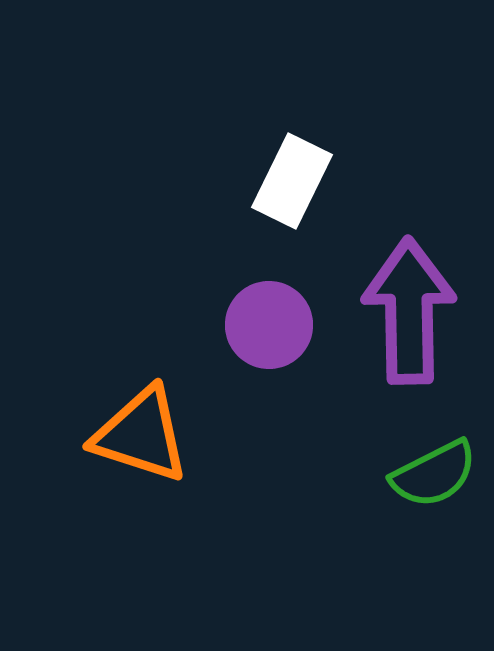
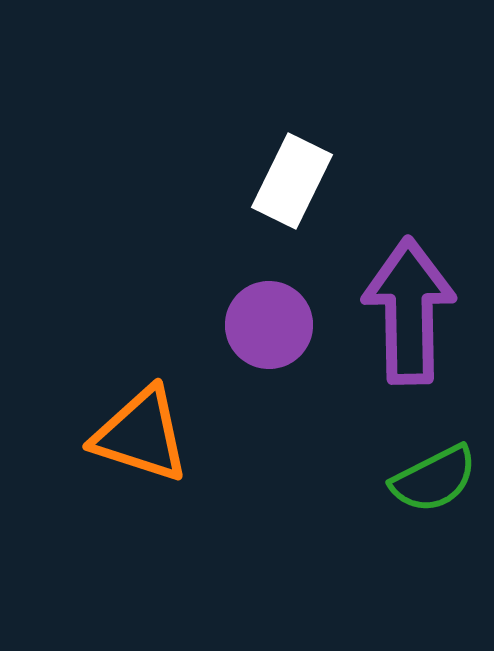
green semicircle: moved 5 px down
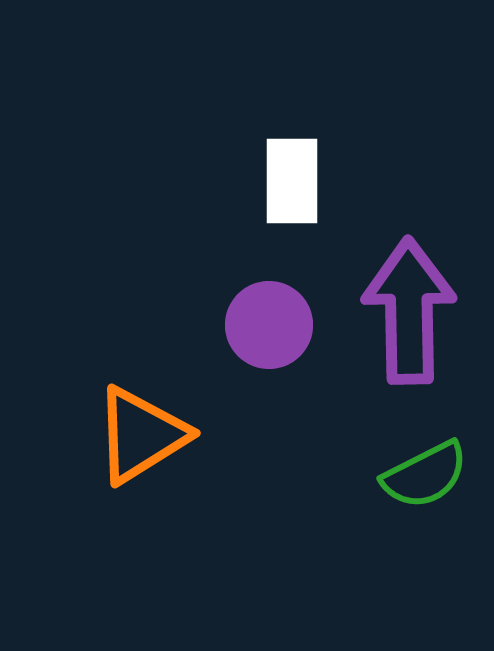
white rectangle: rotated 26 degrees counterclockwise
orange triangle: rotated 50 degrees counterclockwise
green semicircle: moved 9 px left, 4 px up
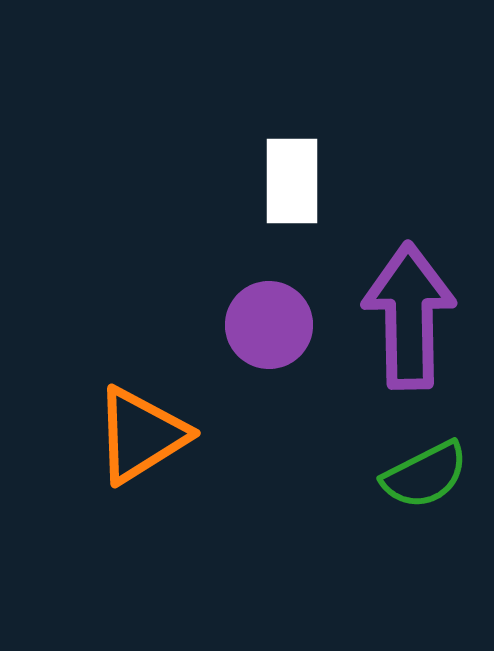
purple arrow: moved 5 px down
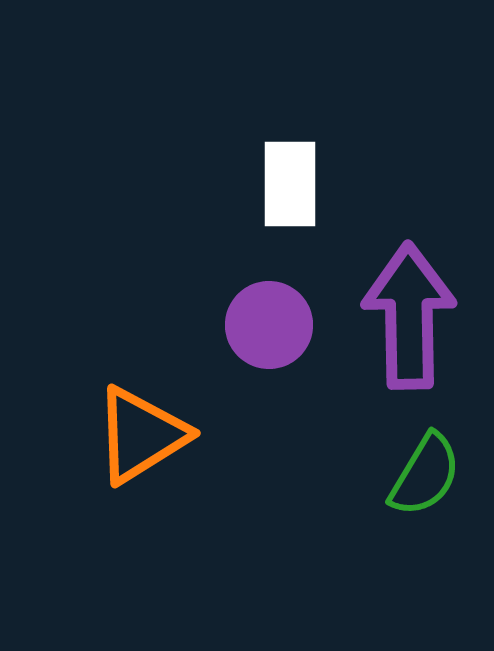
white rectangle: moved 2 px left, 3 px down
green semicircle: rotated 32 degrees counterclockwise
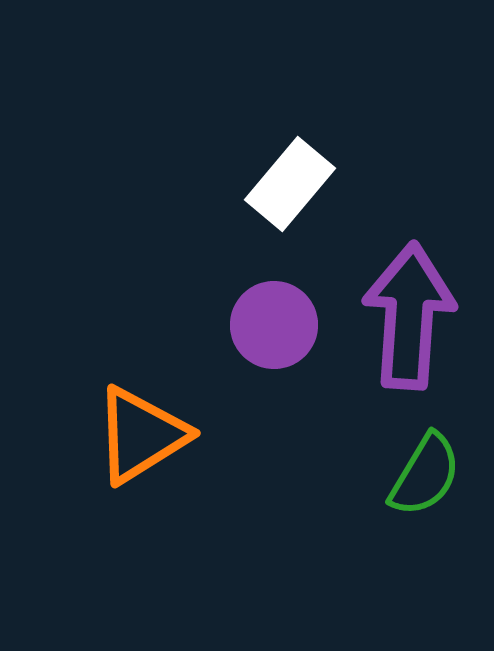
white rectangle: rotated 40 degrees clockwise
purple arrow: rotated 5 degrees clockwise
purple circle: moved 5 px right
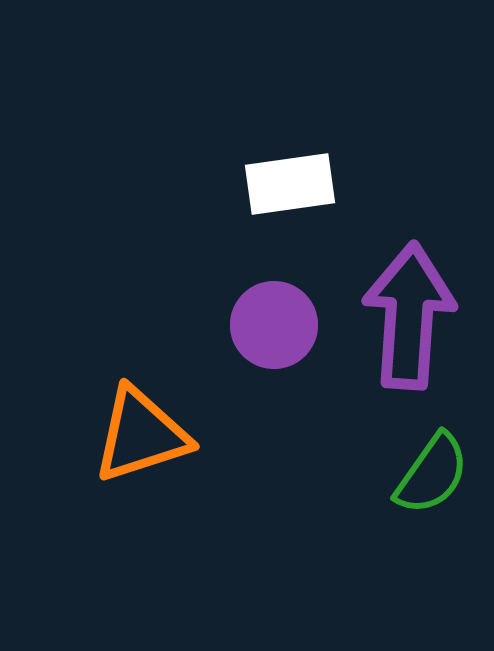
white rectangle: rotated 42 degrees clockwise
orange triangle: rotated 14 degrees clockwise
green semicircle: moved 7 px right, 1 px up; rotated 4 degrees clockwise
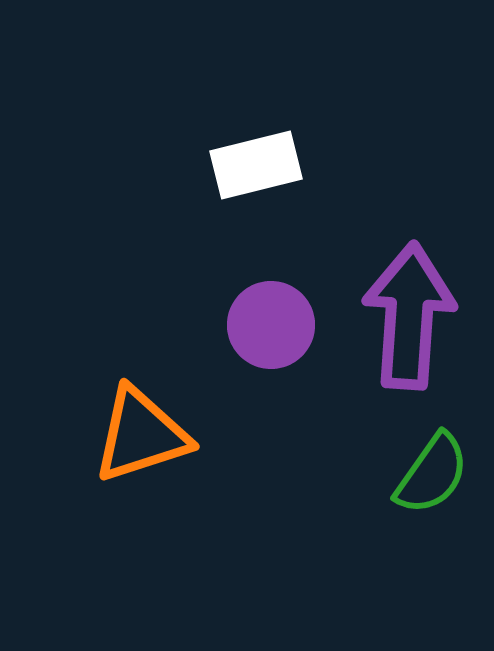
white rectangle: moved 34 px left, 19 px up; rotated 6 degrees counterclockwise
purple circle: moved 3 px left
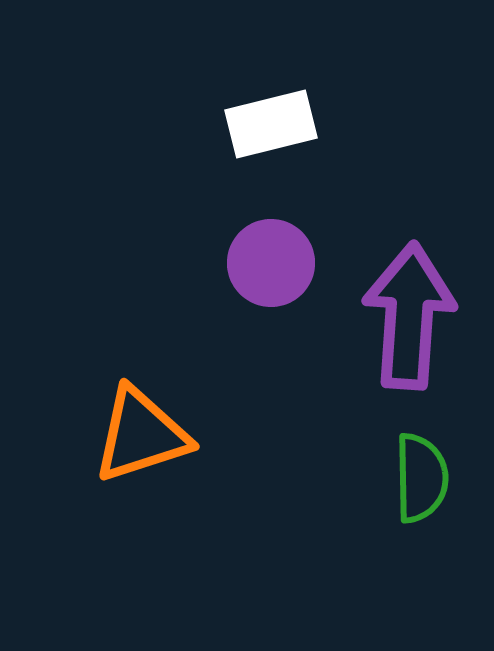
white rectangle: moved 15 px right, 41 px up
purple circle: moved 62 px up
green semicircle: moved 11 px left, 4 px down; rotated 36 degrees counterclockwise
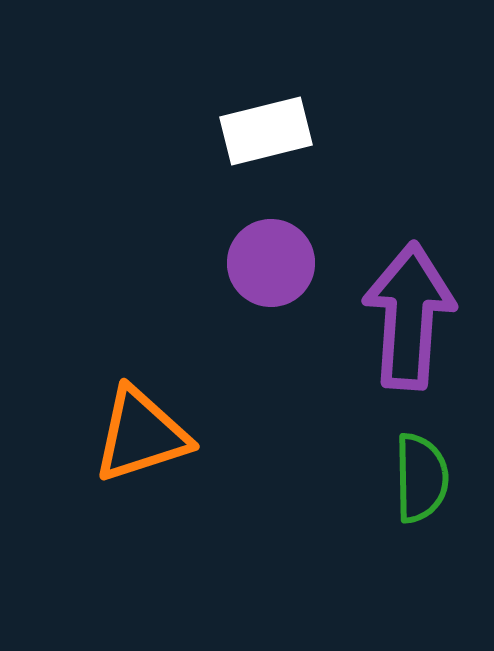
white rectangle: moved 5 px left, 7 px down
